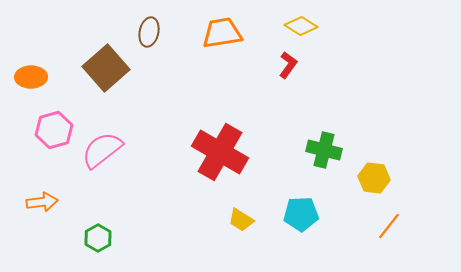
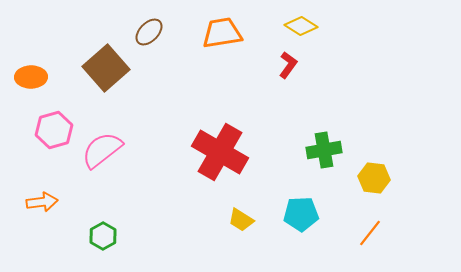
brown ellipse: rotated 32 degrees clockwise
green cross: rotated 24 degrees counterclockwise
orange line: moved 19 px left, 7 px down
green hexagon: moved 5 px right, 2 px up
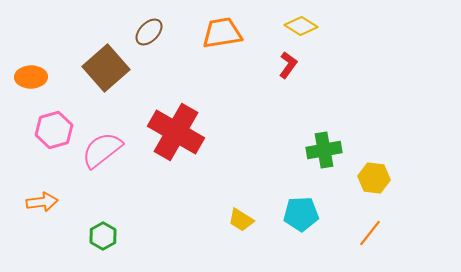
red cross: moved 44 px left, 20 px up
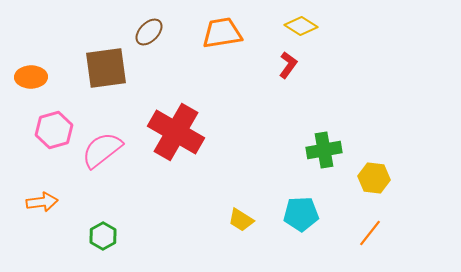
brown square: rotated 33 degrees clockwise
